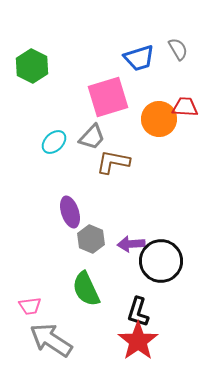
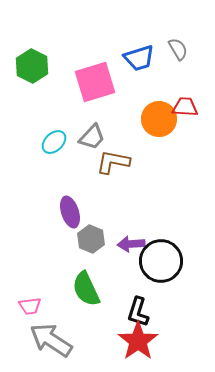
pink square: moved 13 px left, 15 px up
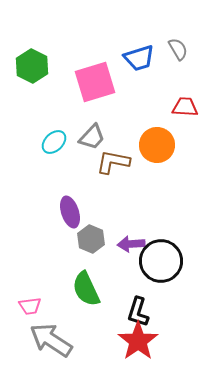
orange circle: moved 2 px left, 26 px down
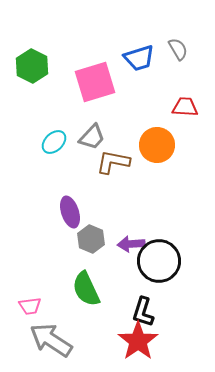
black circle: moved 2 px left
black L-shape: moved 5 px right
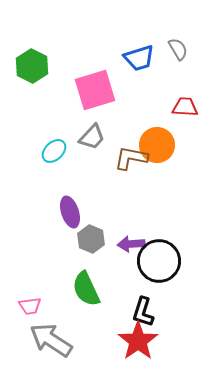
pink square: moved 8 px down
cyan ellipse: moved 9 px down
brown L-shape: moved 18 px right, 4 px up
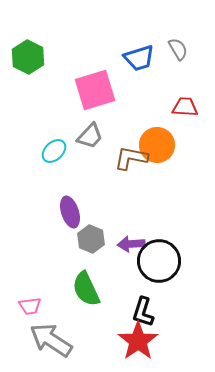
green hexagon: moved 4 px left, 9 px up
gray trapezoid: moved 2 px left, 1 px up
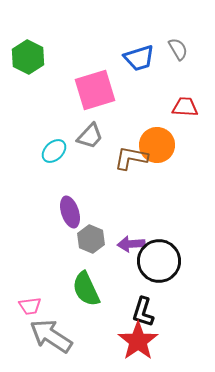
gray arrow: moved 4 px up
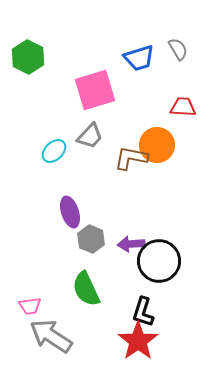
red trapezoid: moved 2 px left
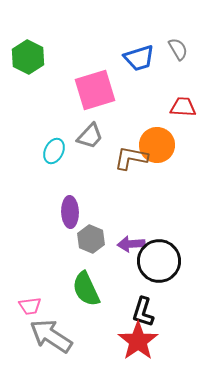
cyan ellipse: rotated 20 degrees counterclockwise
purple ellipse: rotated 16 degrees clockwise
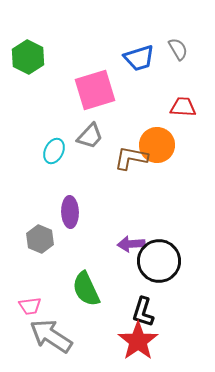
gray hexagon: moved 51 px left
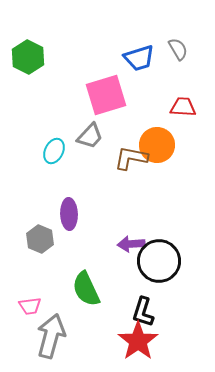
pink square: moved 11 px right, 5 px down
purple ellipse: moved 1 px left, 2 px down
gray arrow: rotated 72 degrees clockwise
